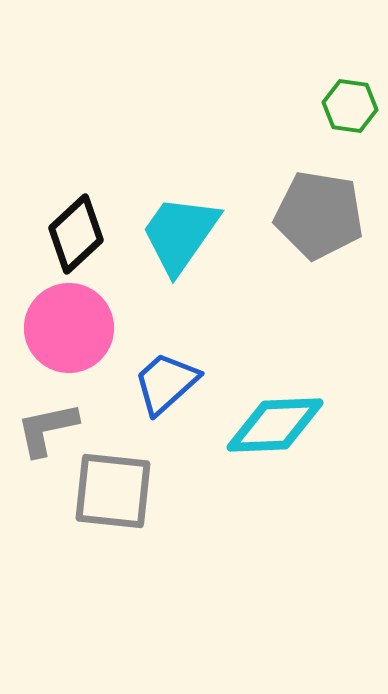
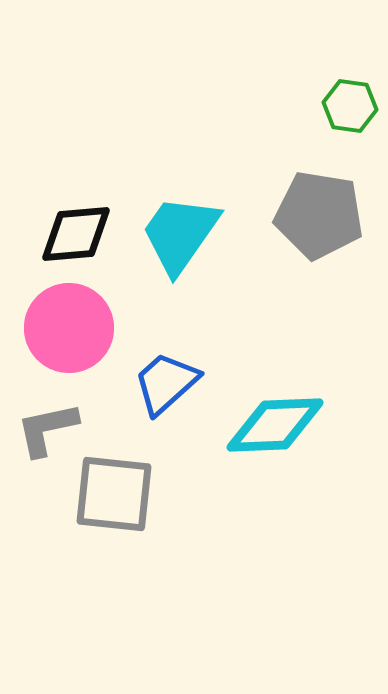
black diamond: rotated 38 degrees clockwise
gray square: moved 1 px right, 3 px down
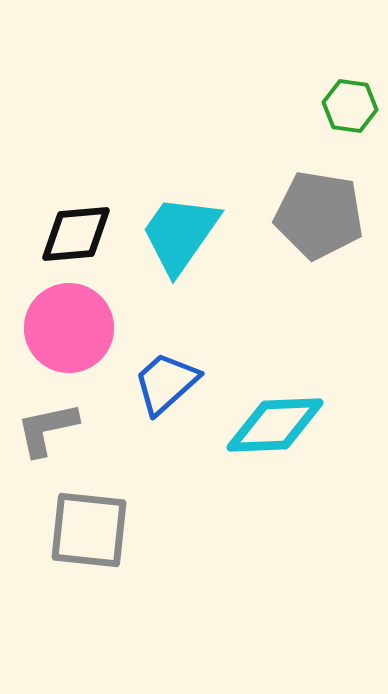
gray square: moved 25 px left, 36 px down
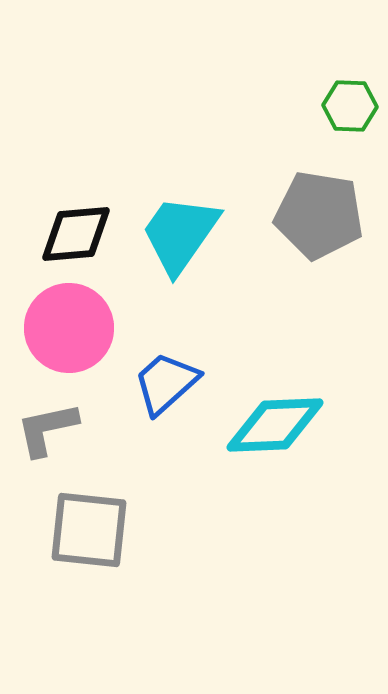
green hexagon: rotated 6 degrees counterclockwise
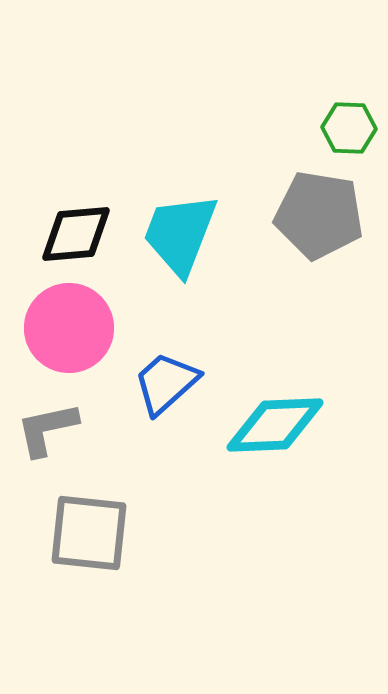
green hexagon: moved 1 px left, 22 px down
cyan trapezoid: rotated 14 degrees counterclockwise
gray square: moved 3 px down
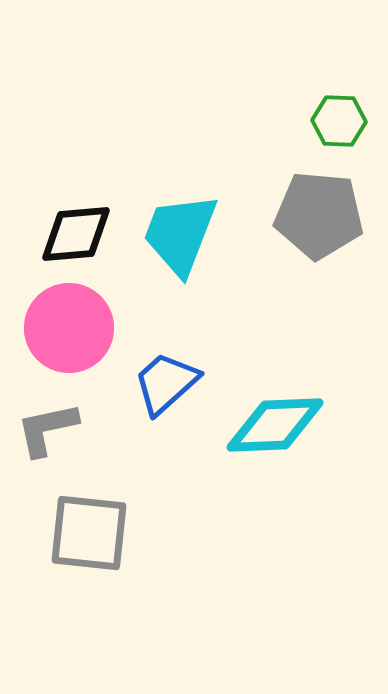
green hexagon: moved 10 px left, 7 px up
gray pentagon: rotated 4 degrees counterclockwise
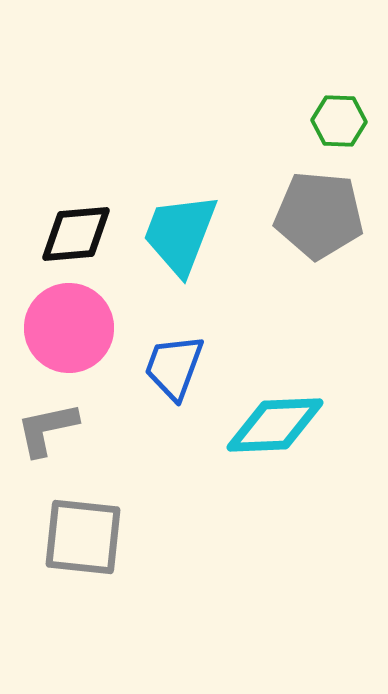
blue trapezoid: moved 8 px right, 16 px up; rotated 28 degrees counterclockwise
gray square: moved 6 px left, 4 px down
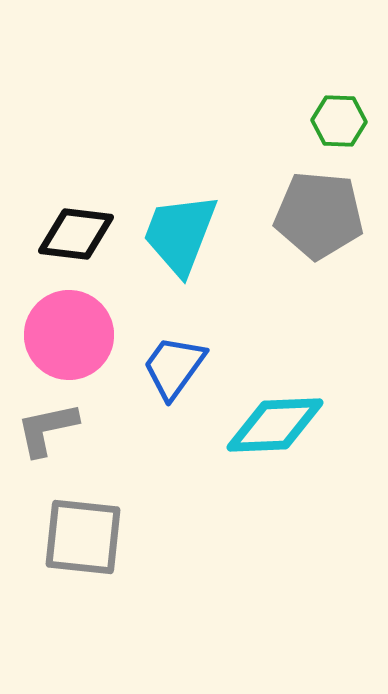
black diamond: rotated 12 degrees clockwise
pink circle: moved 7 px down
blue trapezoid: rotated 16 degrees clockwise
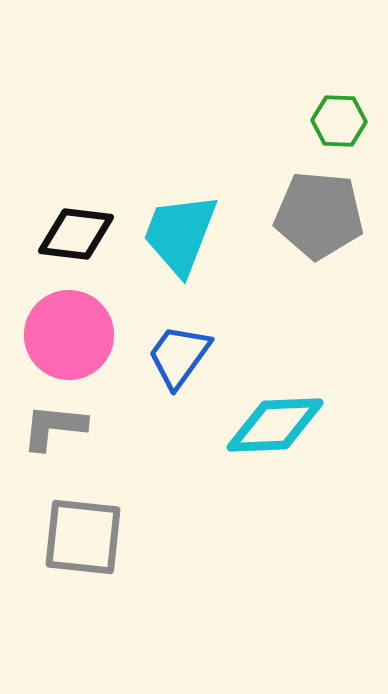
blue trapezoid: moved 5 px right, 11 px up
gray L-shape: moved 7 px right, 2 px up; rotated 18 degrees clockwise
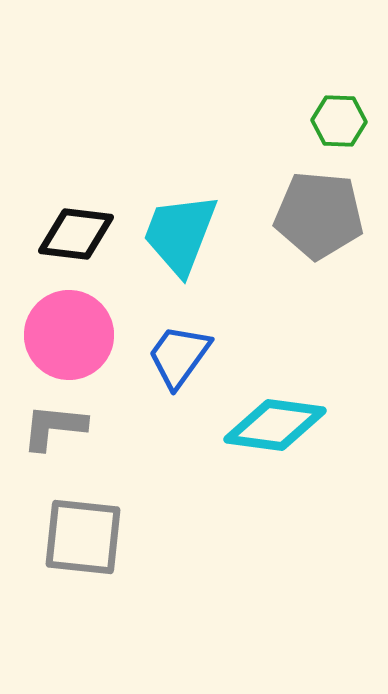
cyan diamond: rotated 10 degrees clockwise
